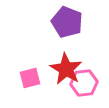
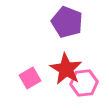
pink square: rotated 15 degrees counterclockwise
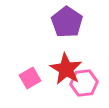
purple pentagon: rotated 12 degrees clockwise
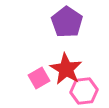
pink square: moved 9 px right
pink hexagon: moved 8 px down
